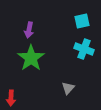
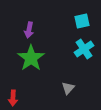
cyan cross: rotated 36 degrees clockwise
red arrow: moved 2 px right
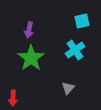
cyan cross: moved 9 px left, 1 px down
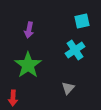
green star: moved 3 px left, 7 px down
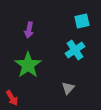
red arrow: moved 1 px left; rotated 35 degrees counterclockwise
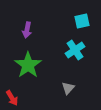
purple arrow: moved 2 px left
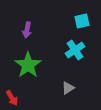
gray triangle: rotated 16 degrees clockwise
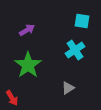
cyan square: rotated 21 degrees clockwise
purple arrow: rotated 133 degrees counterclockwise
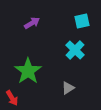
cyan square: rotated 21 degrees counterclockwise
purple arrow: moved 5 px right, 7 px up
cyan cross: rotated 12 degrees counterclockwise
green star: moved 6 px down
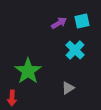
purple arrow: moved 27 px right
red arrow: rotated 35 degrees clockwise
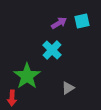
cyan cross: moved 23 px left
green star: moved 1 px left, 5 px down
